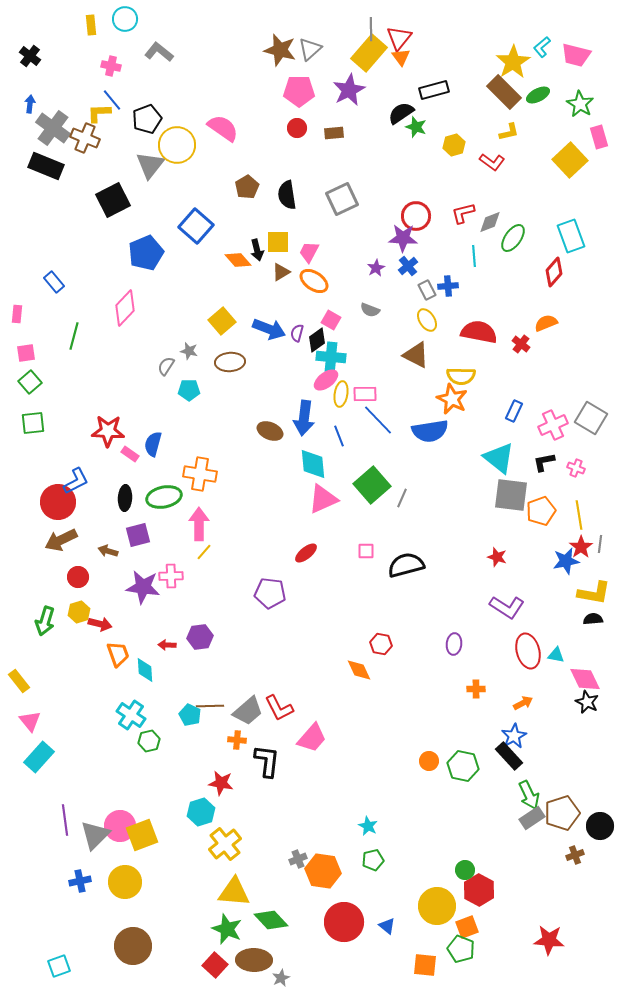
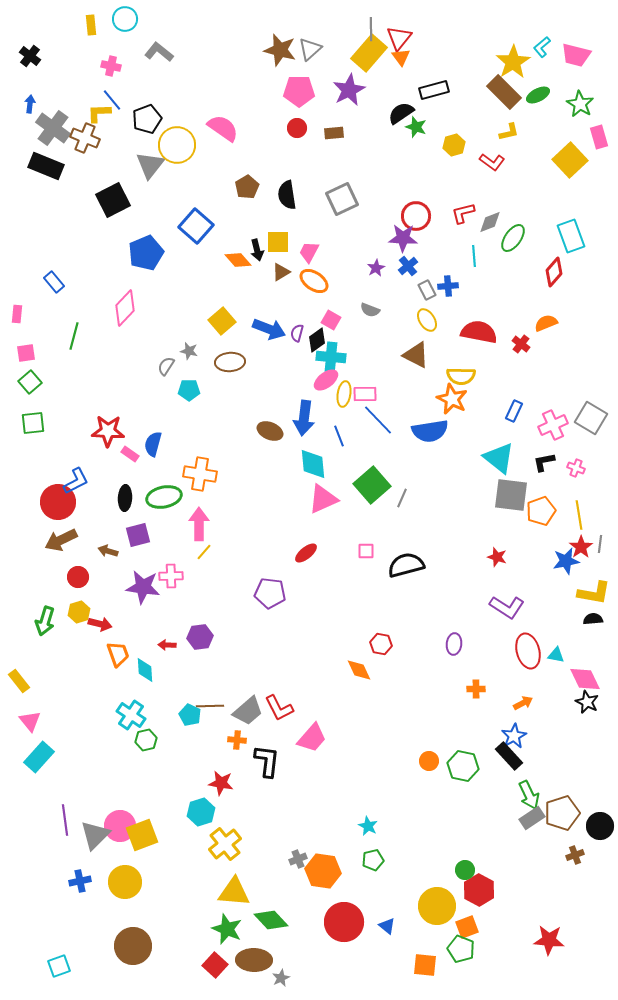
yellow ellipse at (341, 394): moved 3 px right
green hexagon at (149, 741): moved 3 px left, 1 px up
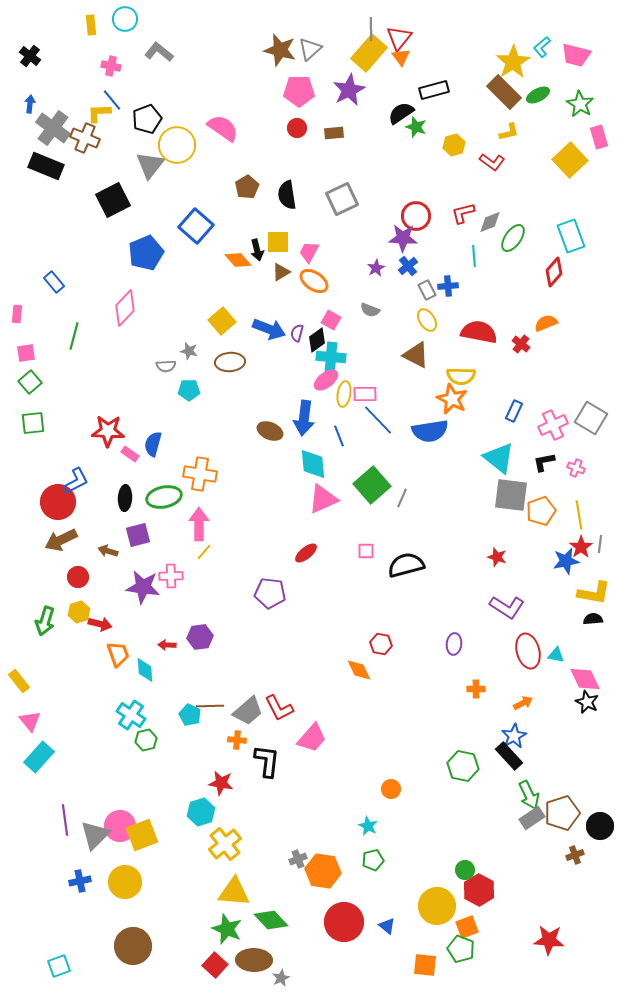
gray semicircle at (166, 366): rotated 126 degrees counterclockwise
orange circle at (429, 761): moved 38 px left, 28 px down
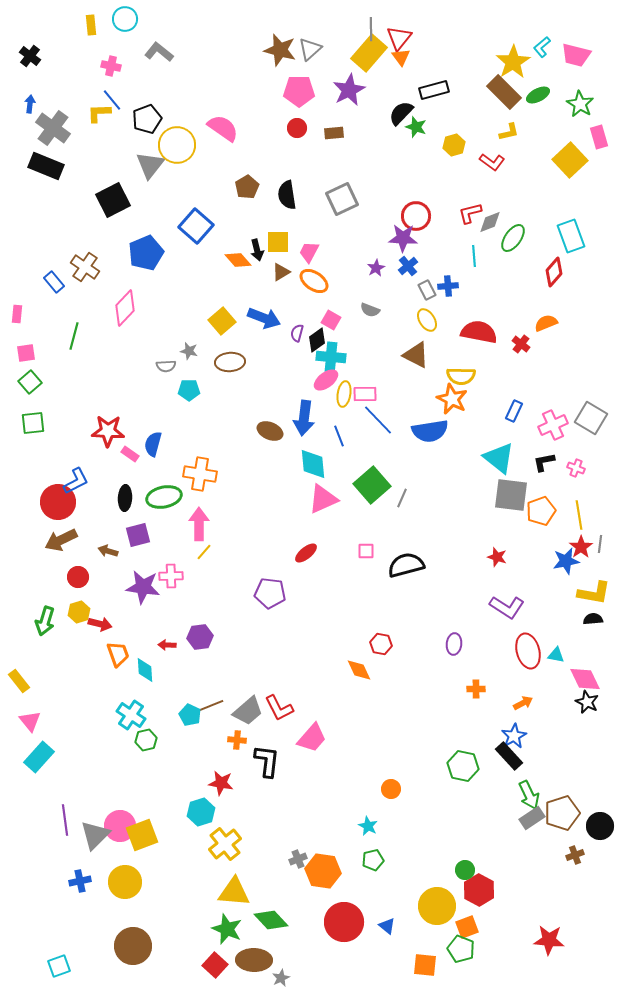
black semicircle at (401, 113): rotated 12 degrees counterclockwise
brown cross at (85, 138): moved 129 px down; rotated 12 degrees clockwise
red L-shape at (463, 213): moved 7 px right
blue arrow at (269, 329): moved 5 px left, 11 px up
brown line at (210, 706): rotated 20 degrees counterclockwise
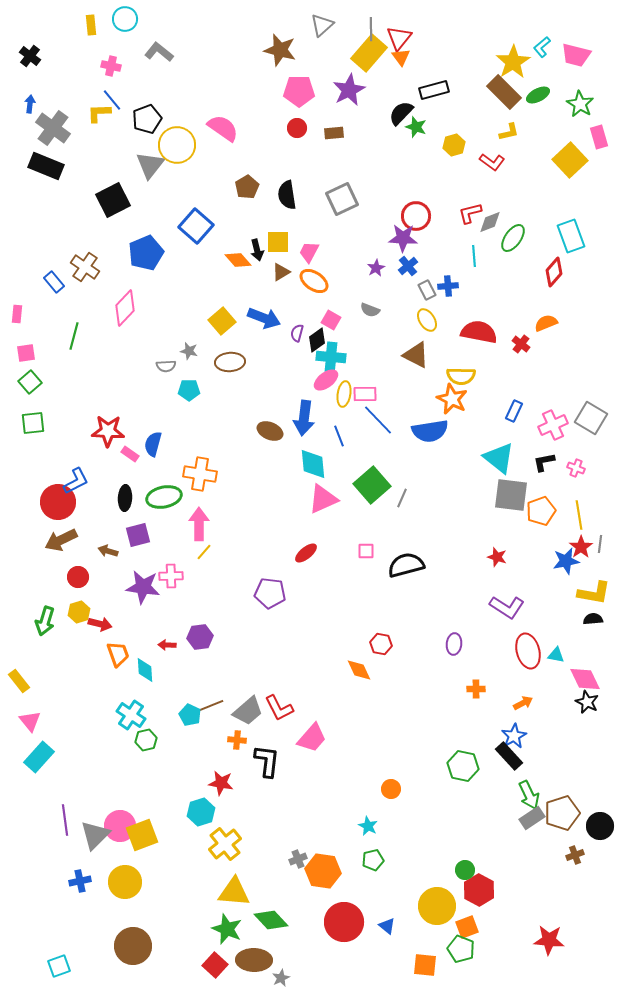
gray triangle at (310, 49): moved 12 px right, 24 px up
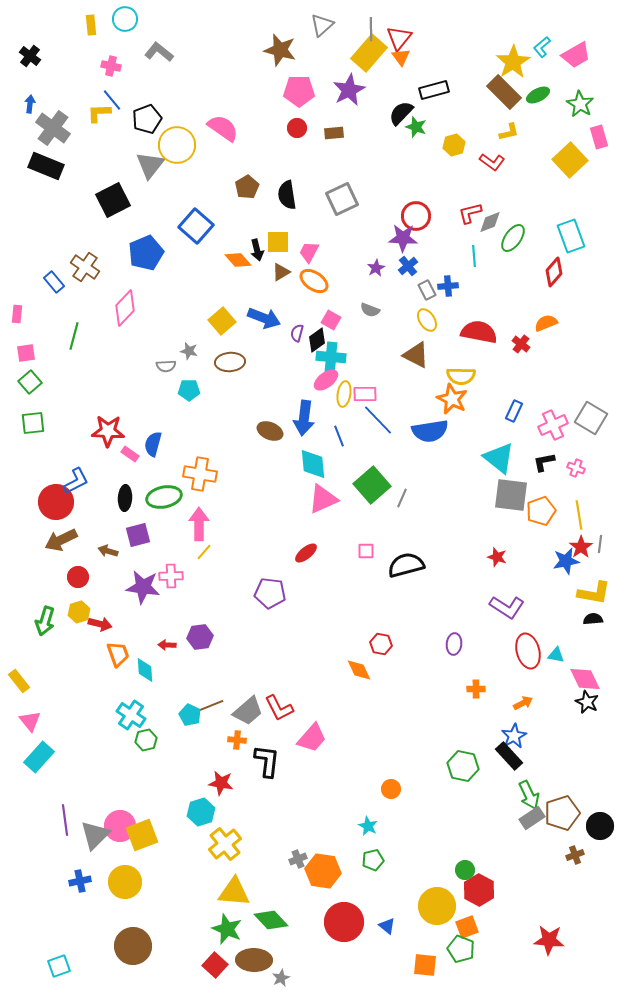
pink trapezoid at (576, 55): rotated 44 degrees counterclockwise
red circle at (58, 502): moved 2 px left
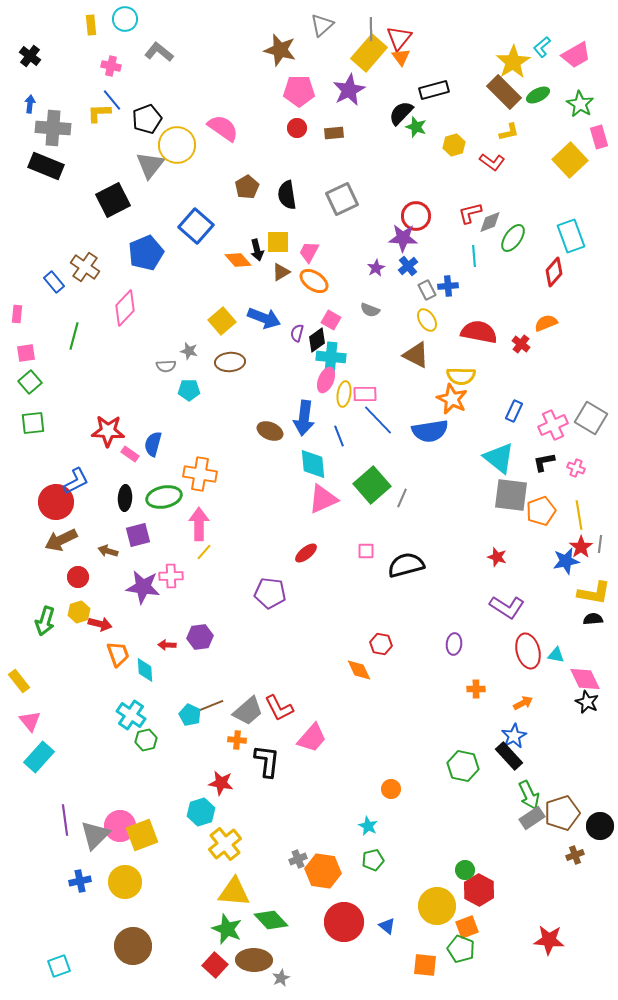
gray cross at (53, 128): rotated 32 degrees counterclockwise
pink ellipse at (326, 380): rotated 30 degrees counterclockwise
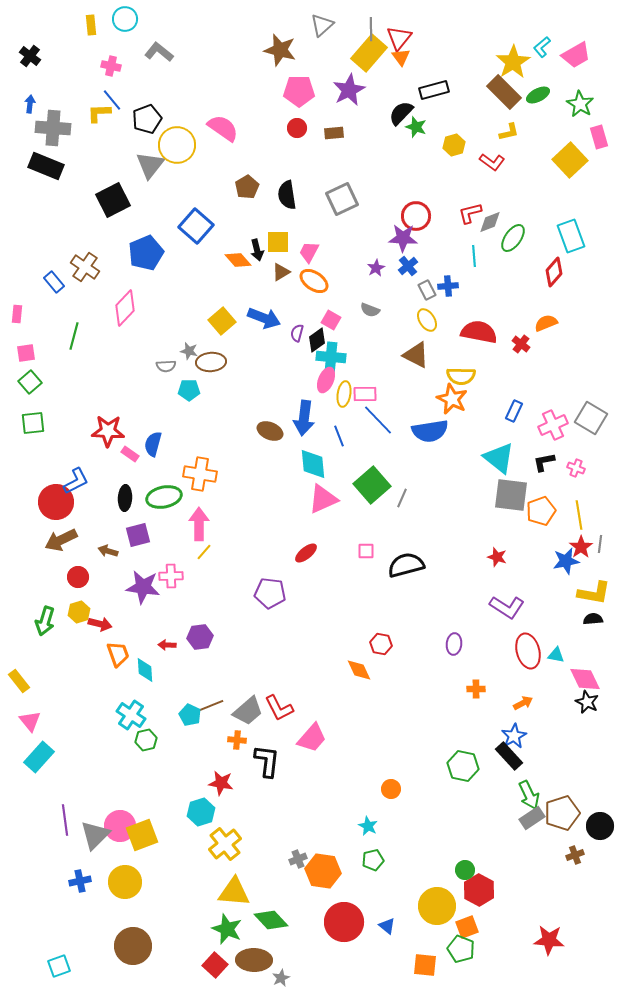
brown ellipse at (230, 362): moved 19 px left
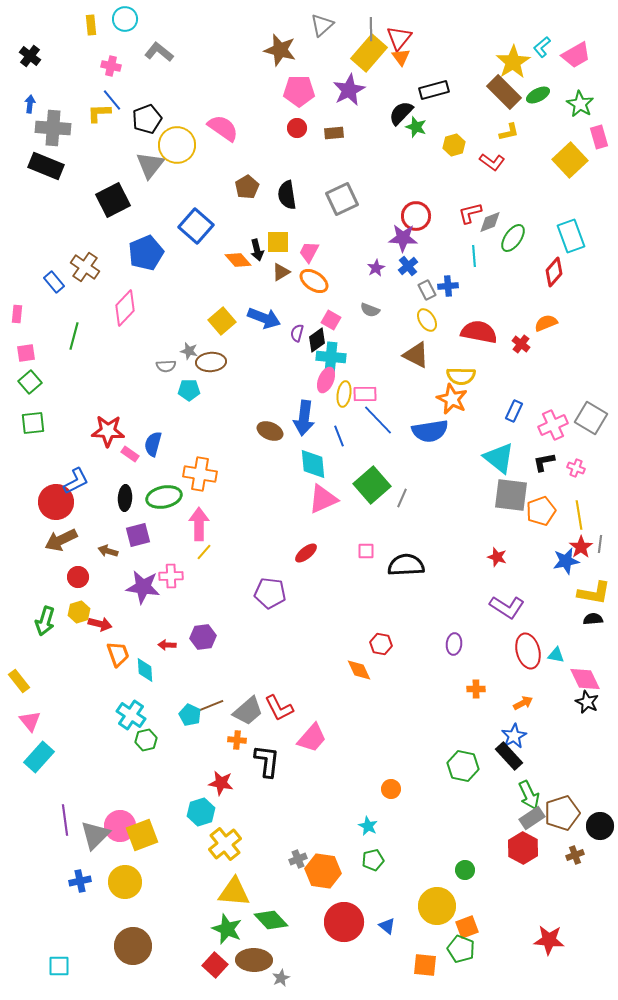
black semicircle at (406, 565): rotated 12 degrees clockwise
purple hexagon at (200, 637): moved 3 px right
red hexagon at (479, 890): moved 44 px right, 42 px up
cyan square at (59, 966): rotated 20 degrees clockwise
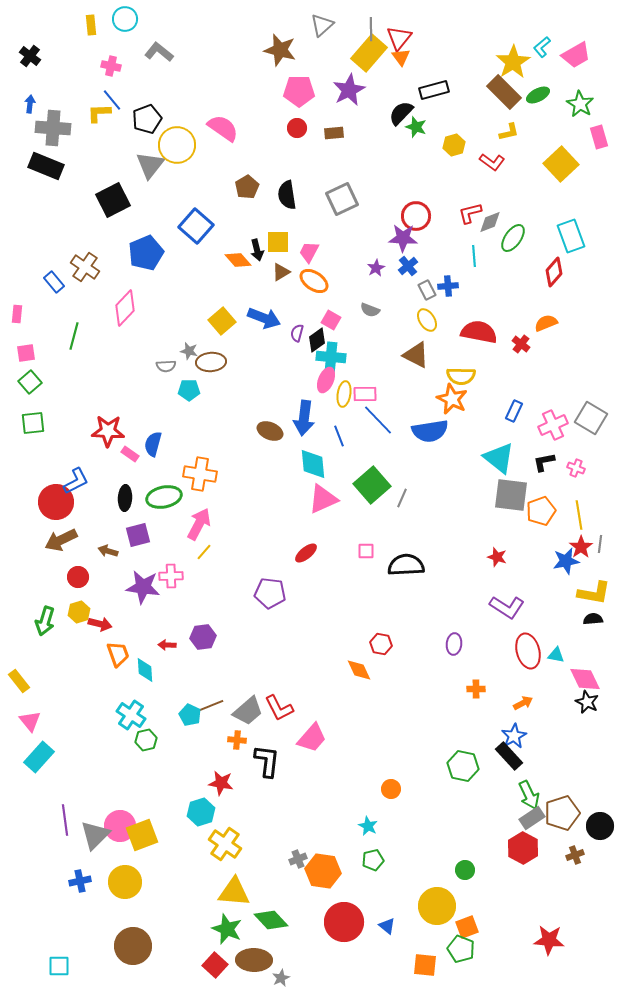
yellow square at (570, 160): moved 9 px left, 4 px down
pink arrow at (199, 524): rotated 28 degrees clockwise
yellow cross at (225, 844): rotated 16 degrees counterclockwise
